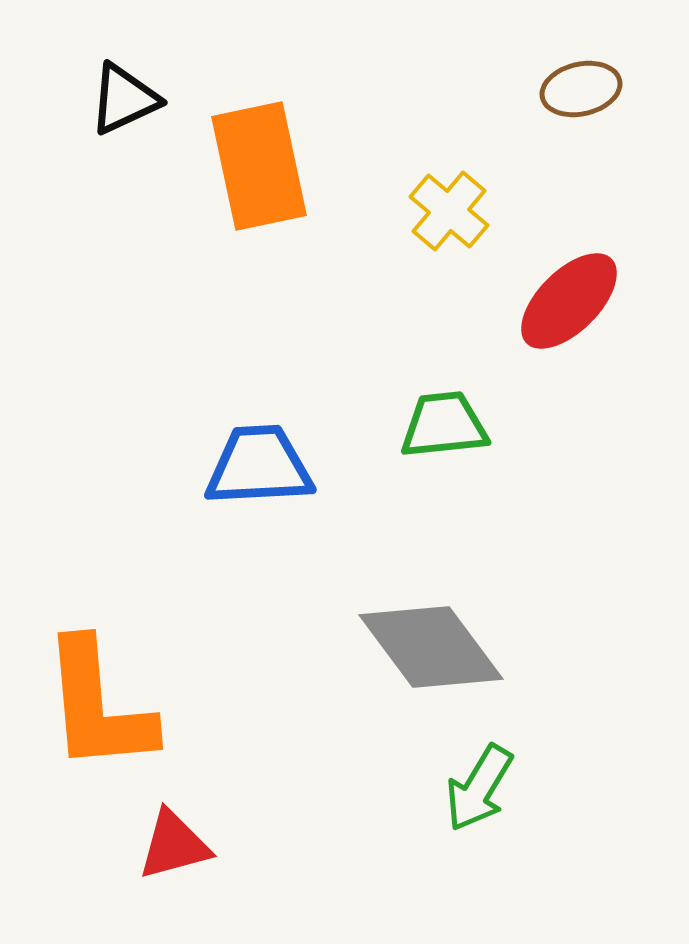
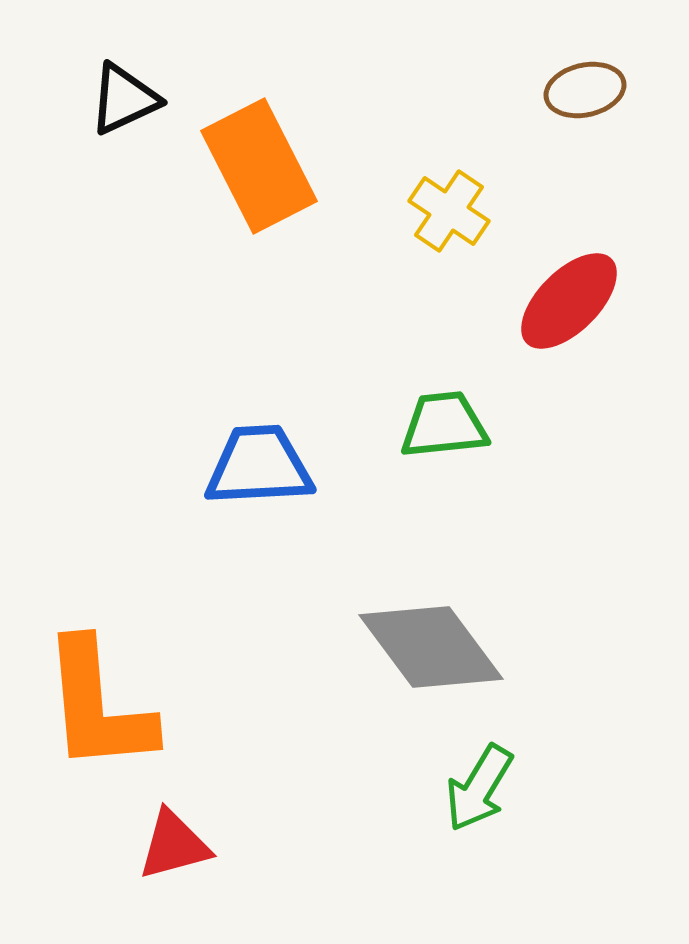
brown ellipse: moved 4 px right, 1 px down
orange rectangle: rotated 15 degrees counterclockwise
yellow cross: rotated 6 degrees counterclockwise
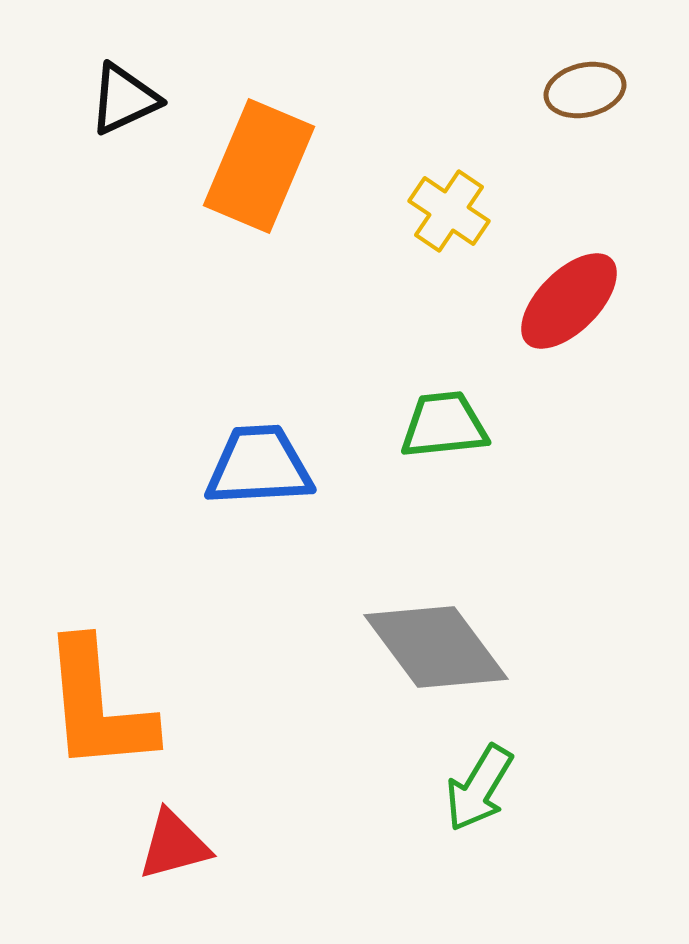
orange rectangle: rotated 50 degrees clockwise
gray diamond: moved 5 px right
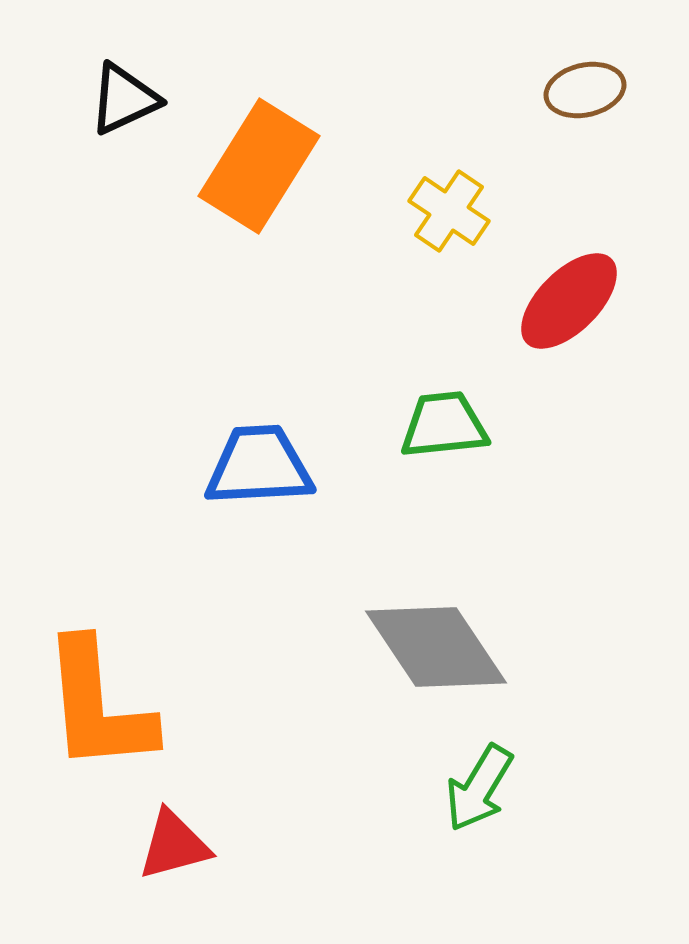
orange rectangle: rotated 9 degrees clockwise
gray diamond: rotated 3 degrees clockwise
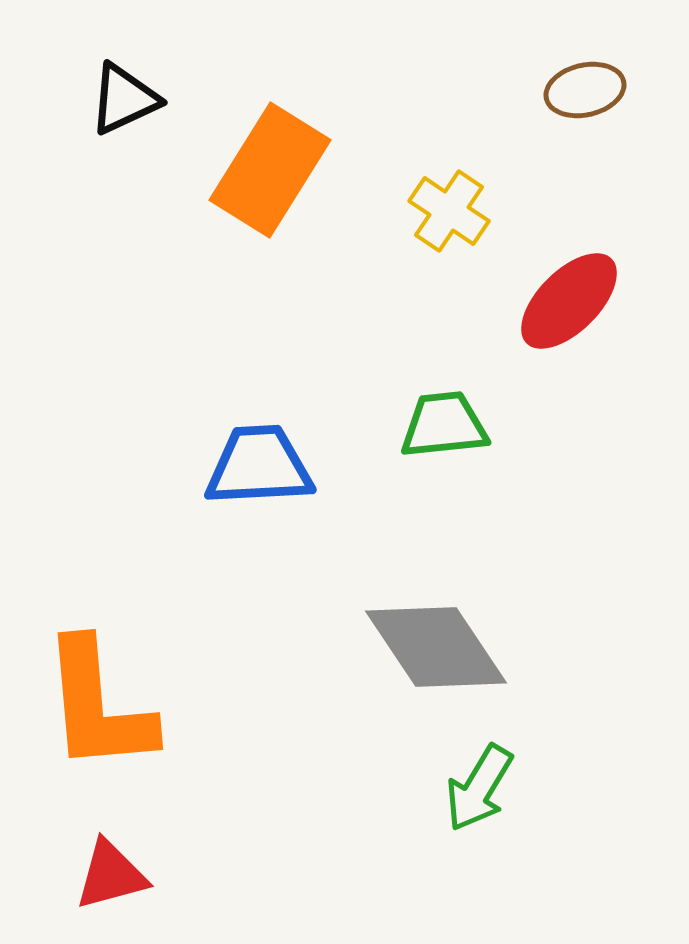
orange rectangle: moved 11 px right, 4 px down
red triangle: moved 63 px left, 30 px down
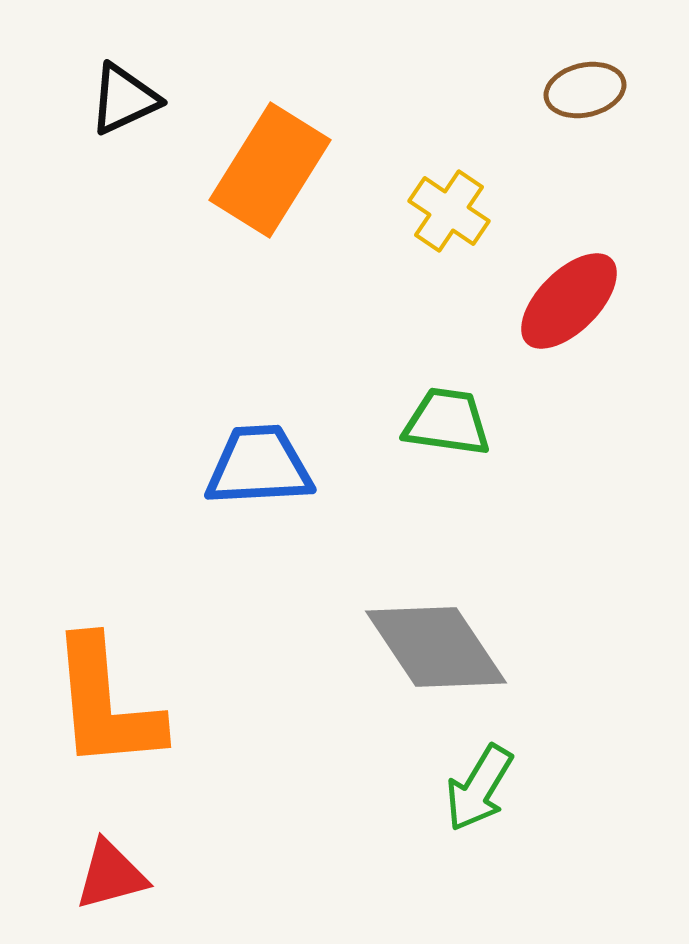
green trapezoid: moved 3 px right, 3 px up; rotated 14 degrees clockwise
orange L-shape: moved 8 px right, 2 px up
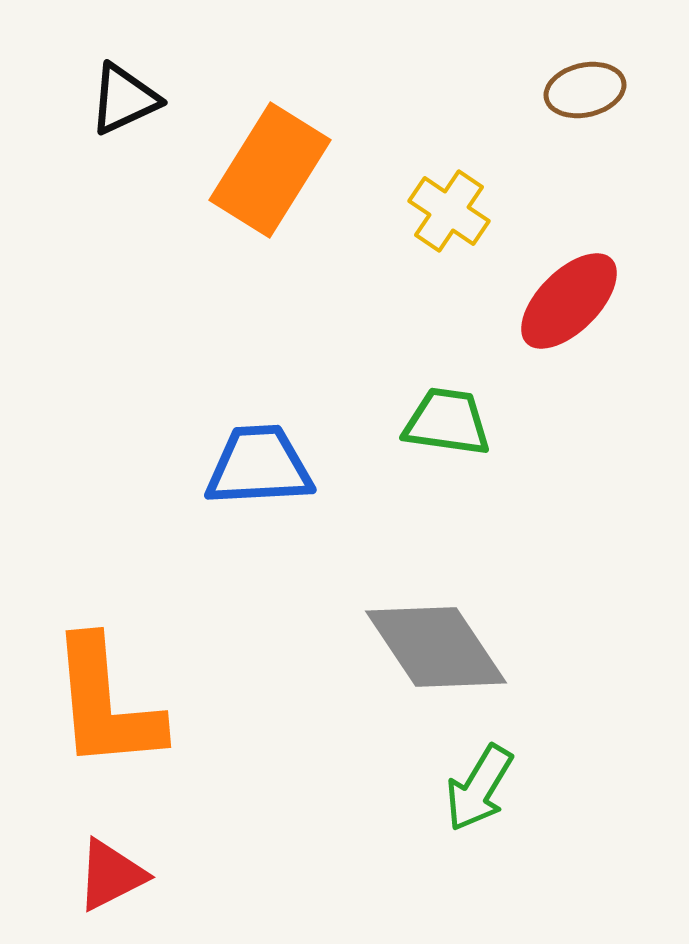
red triangle: rotated 12 degrees counterclockwise
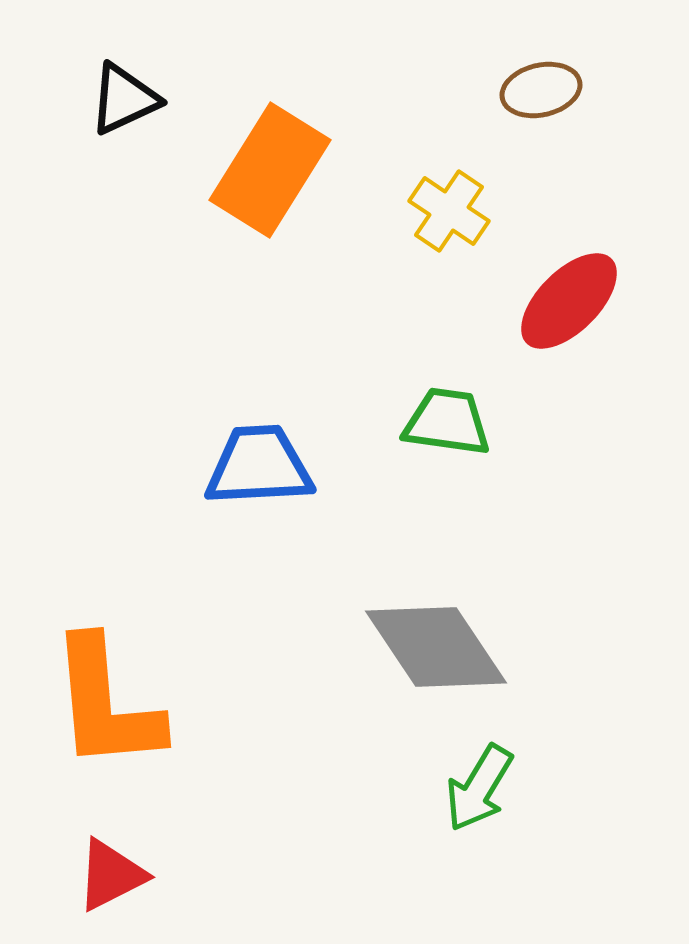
brown ellipse: moved 44 px left
